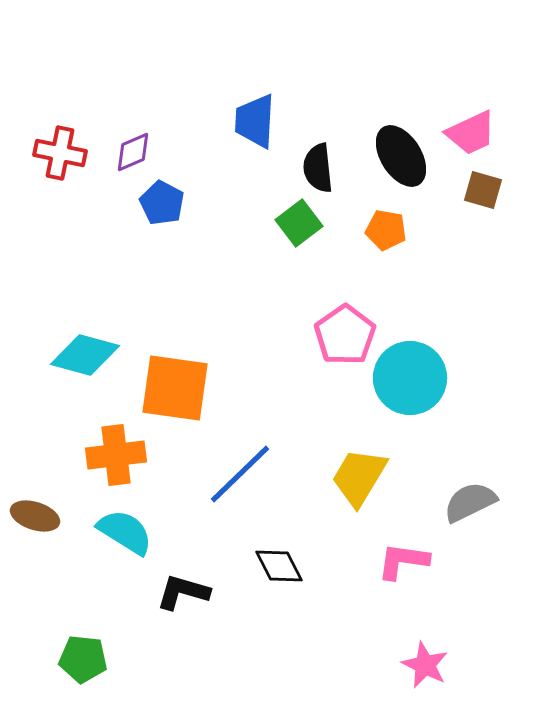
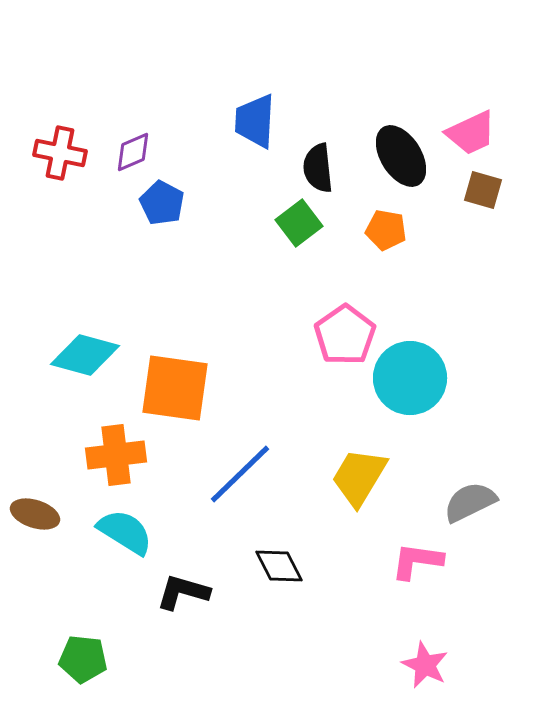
brown ellipse: moved 2 px up
pink L-shape: moved 14 px right
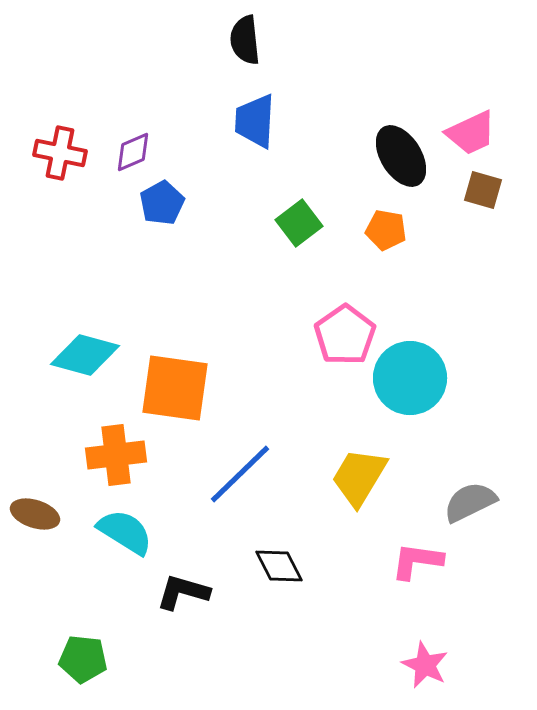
black semicircle: moved 73 px left, 128 px up
blue pentagon: rotated 15 degrees clockwise
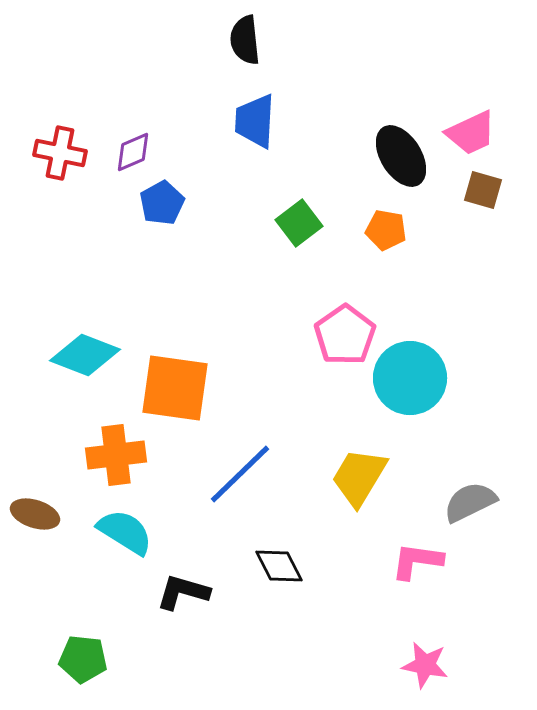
cyan diamond: rotated 6 degrees clockwise
pink star: rotated 15 degrees counterclockwise
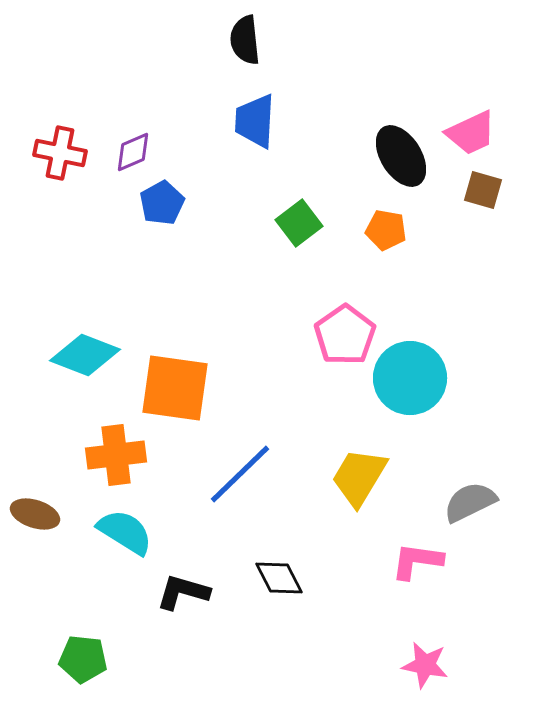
black diamond: moved 12 px down
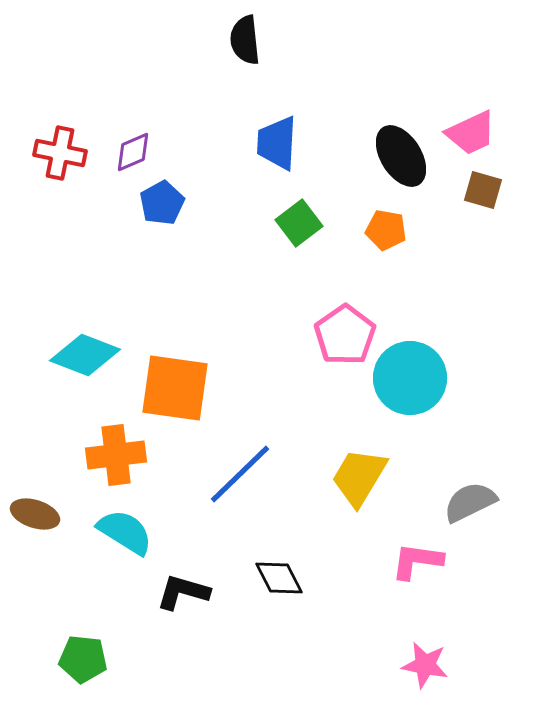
blue trapezoid: moved 22 px right, 22 px down
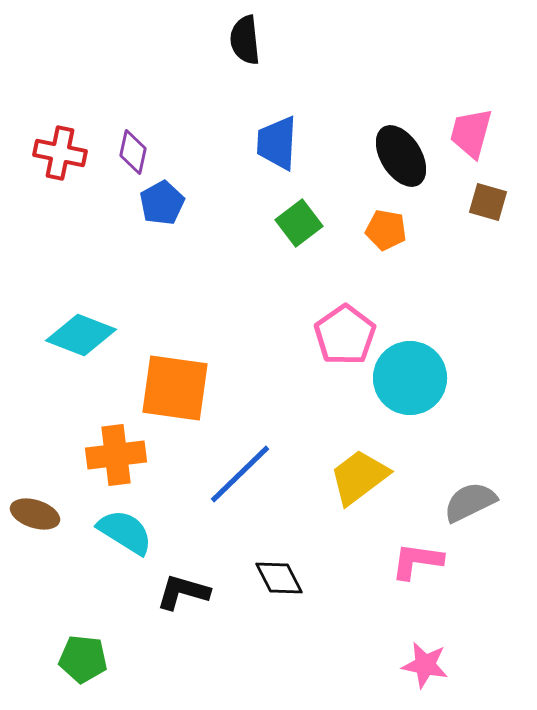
pink trapezoid: rotated 130 degrees clockwise
purple diamond: rotated 54 degrees counterclockwise
brown square: moved 5 px right, 12 px down
cyan diamond: moved 4 px left, 20 px up
yellow trapezoid: rotated 22 degrees clockwise
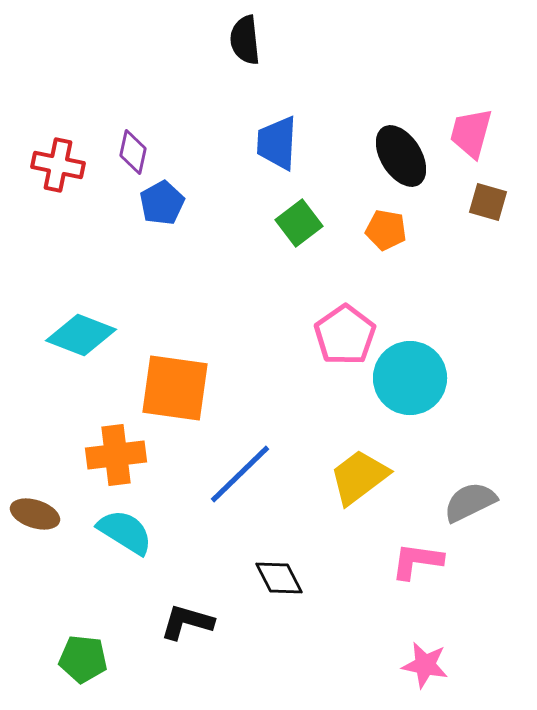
red cross: moved 2 px left, 12 px down
black L-shape: moved 4 px right, 30 px down
